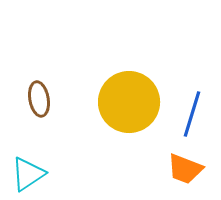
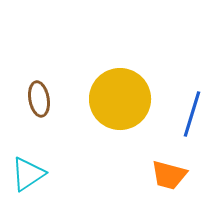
yellow circle: moved 9 px left, 3 px up
orange trapezoid: moved 16 px left, 6 px down; rotated 6 degrees counterclockwise
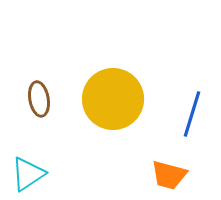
yellow circle: moved 7 px left
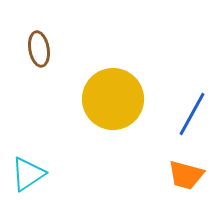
brown ellipse: moved 50 px up
blue line: rotated 12 degrees clockwise
orange trapezoid: moved 17 px right
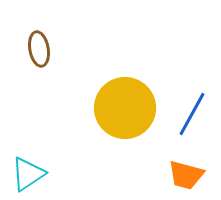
yellow circle: moved 12 px right, 9 px down
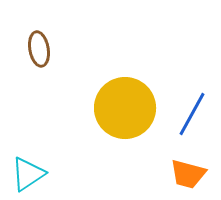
orange trapezoid: moved 2 px right, 1 px up
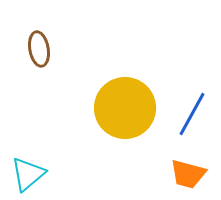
cyan triangle: rotated 6 degrees counterclockwise
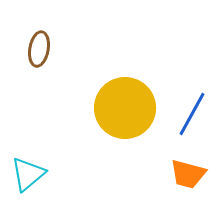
brown ellipse: rotated 20 degrees clockwise
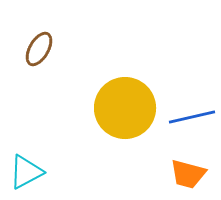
brown ellipse: rotated 20 degrees clockwise
blue line: moved 3 px down; rotated 48 degrees clockwise
cyan triangle: moved 2 px left, 2 px up; rotated 12 degrees clockwise
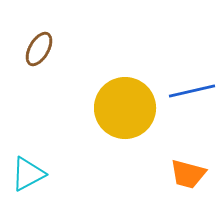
blue line: moved 26 px up
cyan triangle: moved 2 px right, 2 px down
